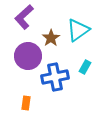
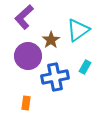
brown star: moved 2 px down
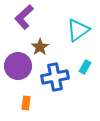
brown star: moved 11 px left, 7 px down
purple circle: moved 10 px left, 10 px down
